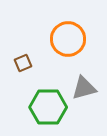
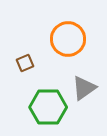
brown square: moved 2 px right
gray triangle: rotated 20 degrees counterclockwise
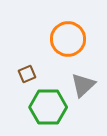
brown square: moved 2 px right, 11 px down
gray triangle: moved 1 px left, 3 px up; rotated 8 degrees counterclockwise
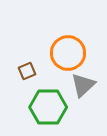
orange circle: moved 14 px down
brown square: moved 3 px up
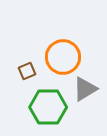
orange circle: moved 5 px left, 4 px down
gray triangle: moved 2 px right, 4 px down; rotated 12 degrees clockwise
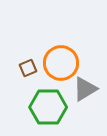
orange circle: moved 2 px left, 6 px down
brown square: moved 1 px right, 3 px up
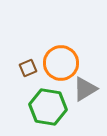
green hexagon: rotated 9 degrees clockwise
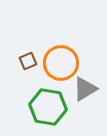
brown square: moved 7 px up
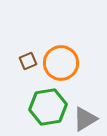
gray triangle: moved 30 px down
green hexagon: rotated 18 degrees counterclockwise
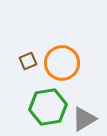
orange circle: moved 1 px right
gray triangle: moved 1 px left
